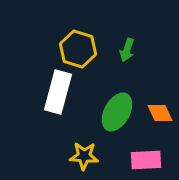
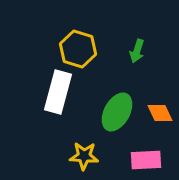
green arrow: moved 10 px right, 1 px down
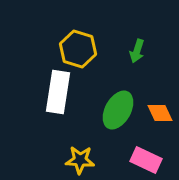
white rectangle: rotated 6 degrees counterclockwise
green ellipse: moved 1 px right, 2 px up
yellow star: moved 4 px left, 4 px down
pink rectangle: rotated 28 degrees clockwise
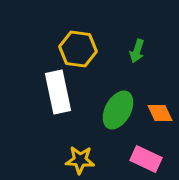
yellow hexagon: rotated 9 degrees counterclockwise
white rectangle: rotated 21 degrees counterclockwise
pink rectangle: moved 1 px up
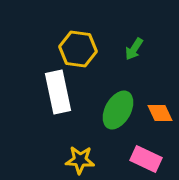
green arrow: moved 3 px left, 2 px up; rotated 15 degrees clockwise
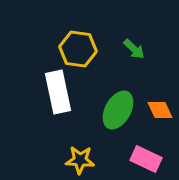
green arrow: rotated 80 degrees counterclockwise
orange diamond: moved 3 px up
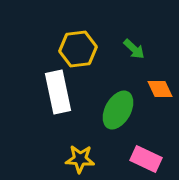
yellow hexagon: rotated 15 degrees counterclockwise
orange diamond: moved 21 px up
yellow star: moved 1 px up
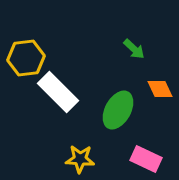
yellow hexagon: moved 52 px left, 9 px down
white rectangle: rotated 33 degrees counterclockwise
